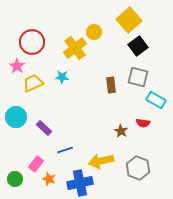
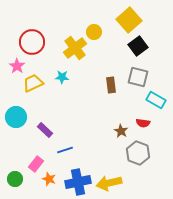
purple rectangle: moved 1 px right, 2 px down
yellow arrow: moved 8 px right, 22 px down
gray hexagon: moved 15 px up
blue cross: moved 2 px left, 1 px up
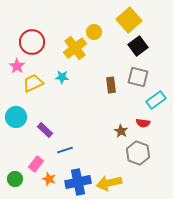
cyan rectangle: rotated 66 degrees counterclockwise
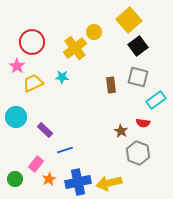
orange star: rotated 24 degrees clockwise
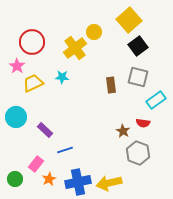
brown star: moved 2 px right
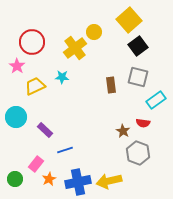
yellow trapezoid: moved 2 px right, 3 px down
yellow arrow: moved 2 px up
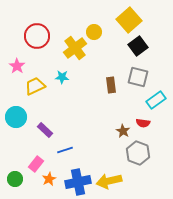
red circle: moved 5 px right, 6 px up
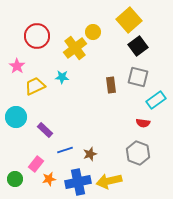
yellow circle: moved 1 px left
brown star: moved 33 px left, 23 px down; rotated 24 degrees clockwise
orange star: rotated 16 degrees clockwise
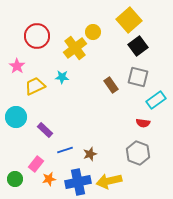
brown rectangle: rotated 28 degrees counterclockwise
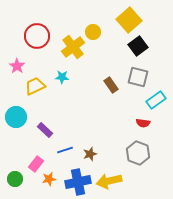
yellow cross: moved 2 px left, 1 px up
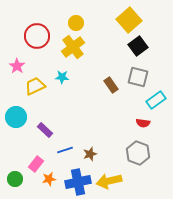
yellow circle: moved 17 px left, 9 px up
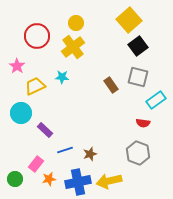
cyan circle: moved 5 px right, 4 px up
